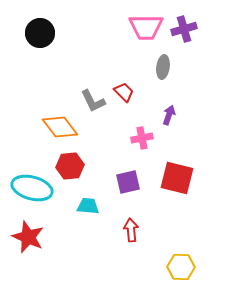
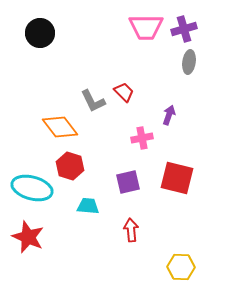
gray ellipse: moved 26 px right, 5 px up
red hexagon: rotated 24 degrees clockwise
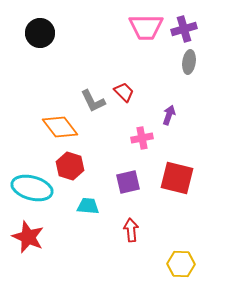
yellow hexagon: moved 3 px up
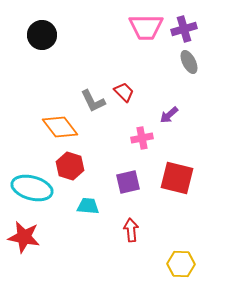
black circle: moved 2 px right, 2 px down
gray ellipse: rotated 35 degrees counterclockwise
purple arrow: rotated 150 degrees counterclockwise
red star: moved 4 px left; rotated 12 degrees counterclockwise
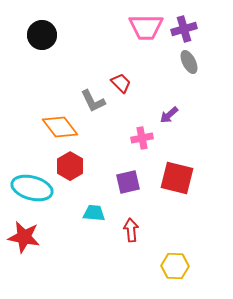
red trapezoid: moved 3 px left, 9 px up
red hexagon: rotated 12 degrees clockwise
cyan trapezoid: moved 6 px right, 7 px down
yellow hexagon: moved 6 px left, 2 px down
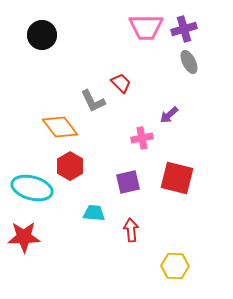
red star: rotated 12 degrees counterclockwise
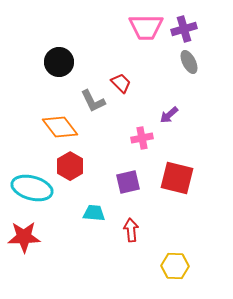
black circle: moved 17 px right, 27 px down
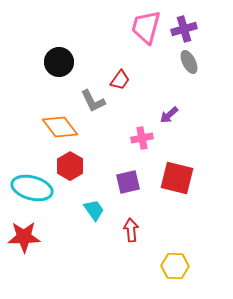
pink trapezoid: rotated 105 degrees clockwise
red trapezoid: moved 1 px left, 3 px up; rotated 80 degrees clockwise
cyan trapezoid: moved 3 px up; rotated 50 degrees clockwise
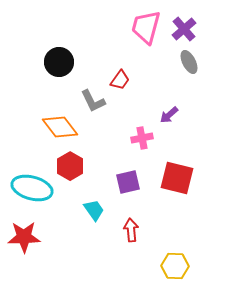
purple cross: rotated 25 degrees counterclockwise
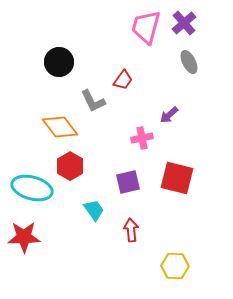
purple cross: moved 6 px up
red trapezoid: moved 3 px right
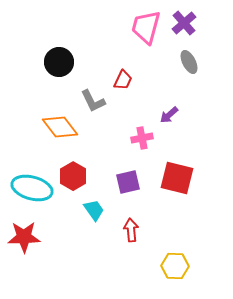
red trapezoid: rotated 10 degrees counterclockwise
red hexagon: moved 3 px right, 10 px down
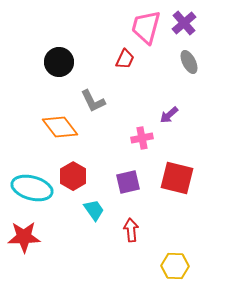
red trapezoid: moved 2 px right, 21 px up
